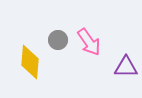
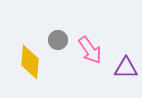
pink arrow: moved 1 px right, 8 px down
purple triangle: moved 1 px down
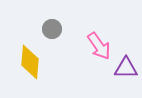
gray circle: moved 6 px left, 11 px up
pink arrow: moved 9 px right, 4 px up
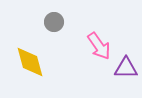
gray circle: moved 2 px right, 7 px up
yellow diamond: rotated 20 degrees counterclockwise
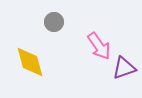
purple triangle: moved 2 px left; rotated 20 degrees counterclockwise
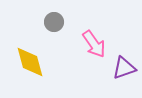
pink arrow: moved 5 px left, 2 px up
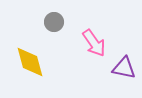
pink arrow: moved 1 px up
purple triangle: rotated 30 degrees clockwise
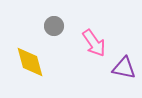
gray circle: moved 4 px down
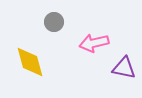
gray circle: moved 4 px up
pink arrow: rotated 112 degrees clockwise
